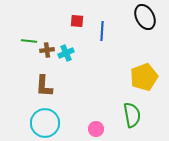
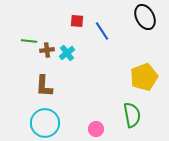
blue line: rotated 36 degrees counterclockwise
cyan cross: moved 1 px right; rotated 14 degrees counterclockwise
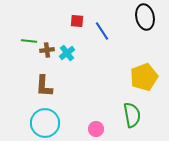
black ellipse: rotated 15 degrees clockwise
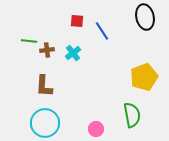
cyan cross: moved 6 px right
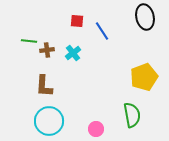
cyan circle: moved 4 px right, 2 px up
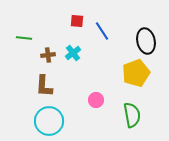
black ellipse: moved 1 px right, 24 px down
green line: moved 5 px left, 3 px up
brown cross: moved 1 px right, 5 px down
yellow pentagon: moved 8 px left, 4 px up
pink circle: moved 29 px up
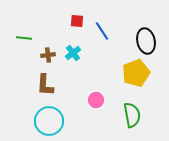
brown L-shape: moved 1 px right, 1 px up
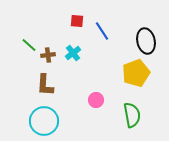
green line: moved 5 px right, 7 px down; rotated 35 degrees clockwise
cyan circle: moved 5 px left
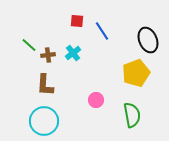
black ellipse: moved 2 px right, 1 px up; rotated 10 degrees counterclockwise
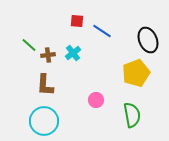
blue line: rotated 24 degrees counterclockwise
